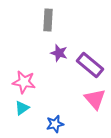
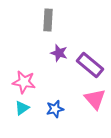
blue star: moved 15 px up
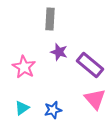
gray rectangle: moved 2 px right, 1 px up
purple star: moved 1 px up
pink star: moved 15 px up; rotated 20 degrees clockwise
blue star: moved 2 px left, 1 px down
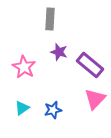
pink triangle: rotated 25 degrees clockwise
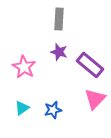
gray rectangle: moved 9 px right
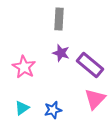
purple star: moved 2 px right, 1 px down
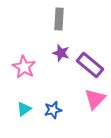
cyan triangle: moved 2 px right, 1 px down
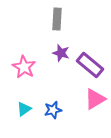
gray rectangle: moved 2 px left
pink triangle: rotated 15 degrees clockwise
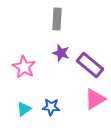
blue star: moved 2 px left, 3 px up; rotated 18 degrees clockwise
